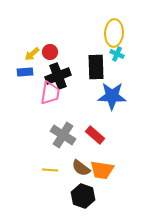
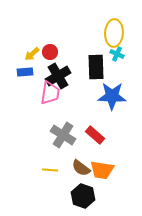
black cross: rotated 10 degrees counterclockwise
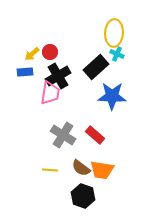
black rectangle: rotated 50 degrees clockwise
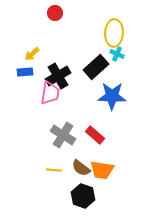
red circle: moved 5 px right, 39 px up
yellow line: moved 4 px right
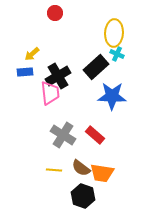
pink trapezoid: rotated 15 degrees counterclockwise
orange trapezoid: moved 3 px down
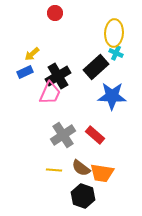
cyan cross: moved 1 px left, 1 px up
blue rectangle: rotated 21 degrees counterclockwise
pink trapezoid: rotated 30 degrees clockwise
gray cross: rotated 25 degrees clockwise
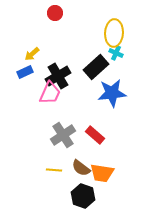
blue star: moved 3 px up; rotated 8 degrees counterclockwise
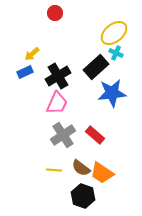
yellow ellipse: rotated 48 degrees clockwise
pink trapezoid: moved 7 px right, 10 px down
orange trapezoid: rotated 25 degrees clockwise
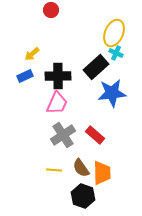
red circle: moved 4 px left, 3 px up
yellow ellipse: rotated 28 degrees counterclockwise
blue rectangle: moved 4 px down
black cross: rotated 30 degrees clockwise
brown semicircle: rotated 18 degrees clockwise
orange trapezoid: rotated 125 degrees counterclockwise
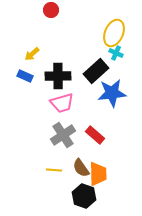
black rectangle: moved 4 px down
blue rectangle: rotated 49 degrees clockwise
pink trapezoid: moved 5 px right; rotated 50 degrees clockwise
orange trapezoid: moved 4 px left, 1 px down
black hexagon: moved 1 px right
